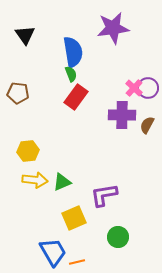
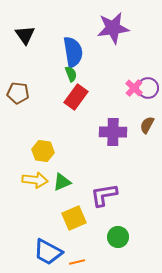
purple cross: moved 9 px left, 17 px down
yellow hexagon: moved 15 px right; rotated 15 degrees clockwise
blue trapezoid: moved 5 px left; rotated 148 degrees clockwise
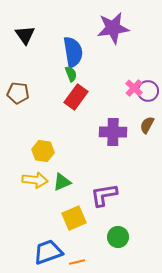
purple circle: moved 3 px down
blue trapezoid: rotated 132 degrees clockwise
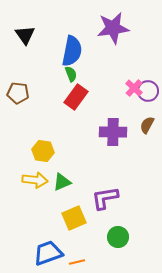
blue semicircle: moved 1 px left, 1 px up; rotated 20 degrees clockwise
purple L-shape: moved 1 px right, 3 px down
blue trapezoid: moved 1 px down
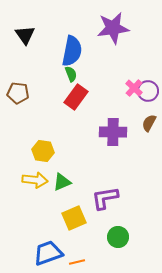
brown semicircle: moved 2 px right, 2 px up
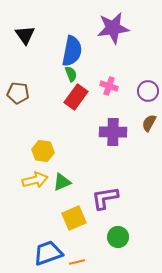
pink cross: moved 25 px left, 2 px up; rotated 24 degrees counterclockwise
yellow arrow: rotated 20 degrees counterclockwise
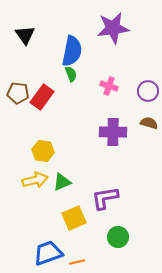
red rectangle: moved 34 px left
brown semicircle: rotated 78 degrees clockwise
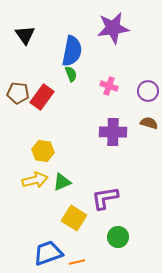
yellow square: rotated 35 degrees counterclockwise
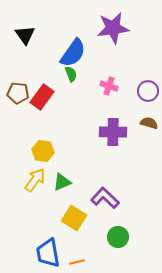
blue semicircle: moved 1 px right, 2 px down; rotated 24 degrees clockwise
yellow arrow: rotated 40 degrees counterclockwise
purple L-shape: rotated 52 degrees clockwise
blue trapezoid: rotated 80 degrees counterclockwise
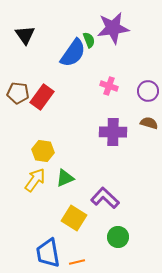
green semicircle: moved 18 px right, 34 px up
green triangle: moved 3 px right, 4 px up
